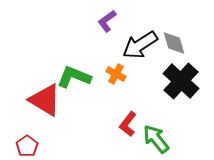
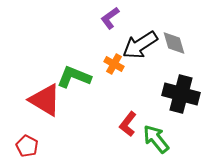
purple L-shape: moved 3 px right, 3 px up
orange cross: moved 2 px left, 10 px up
black cross: moved 13 px down; rotated 27 degrees counterclockwise
red pentagon: rotated 10 degrees counterclockwise
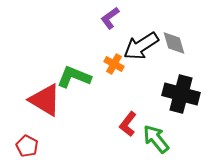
black arrow: moved 1 px right, 1 px down
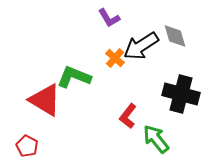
purple L-shape: moved 1 px left; rotated 85 degrees counterclockwise
gray diamond: moved 1 px right, 7 px up
orange cross: moved 1 px right, 6 px up; rotated 12 degrees clockwise
red L-shape: moved 8 px up
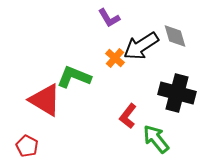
black cross: moved 4 px left, 1 px up
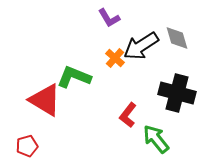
gray diamond: moved 2 px right, 2 px down
red L-shape: moved 1 px up
red pentagon: rotated 30 degrees clockwise
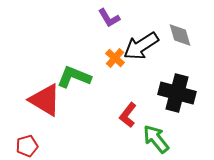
gray diamond: moved 3 px right, 3 px up
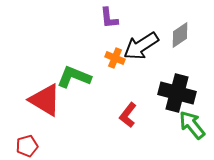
purple L-shape: rotated 25 degrees clockwise
gray diamond: rotated 72 degrees clockwise
orange cross: rotated 18 degrees counterclockwise
green arrow: moved 36 px right, 14 px up
